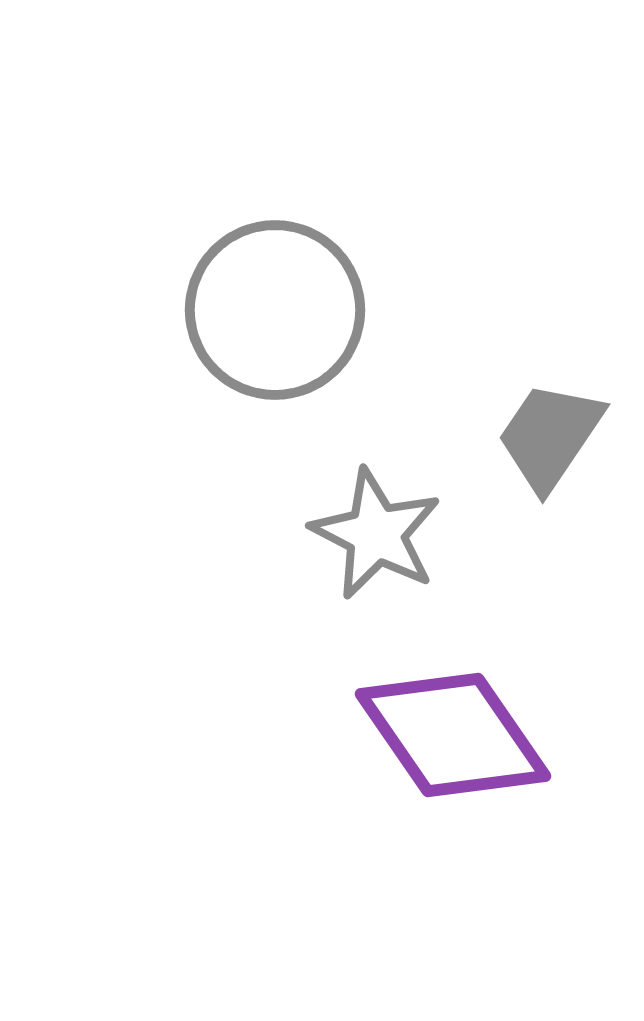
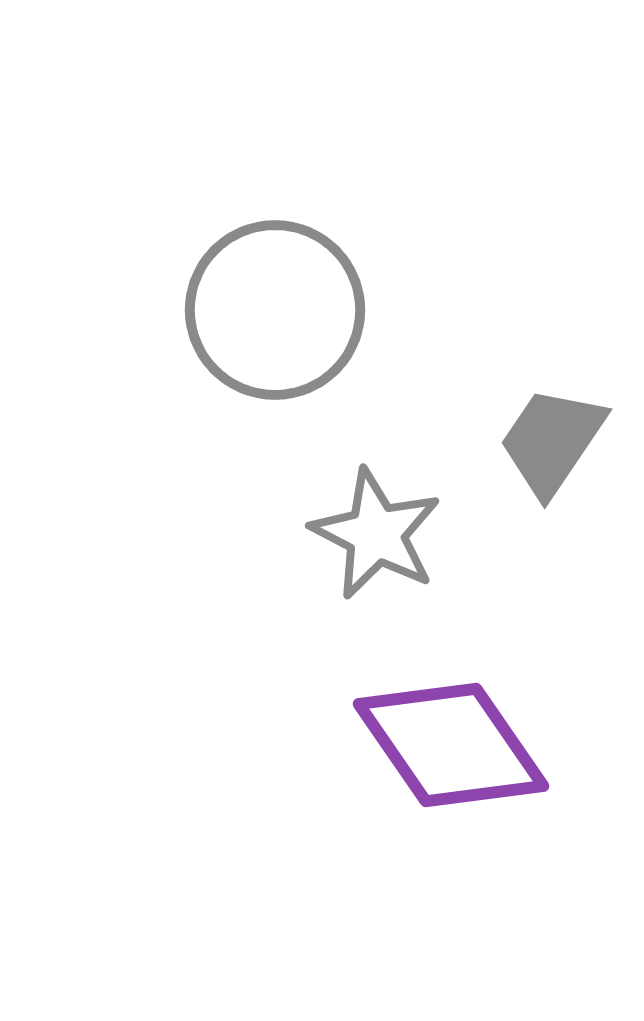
gray trapezoid: moved 2 px right, 5 px down
purple diamond: moved 2 px left, 10 px down
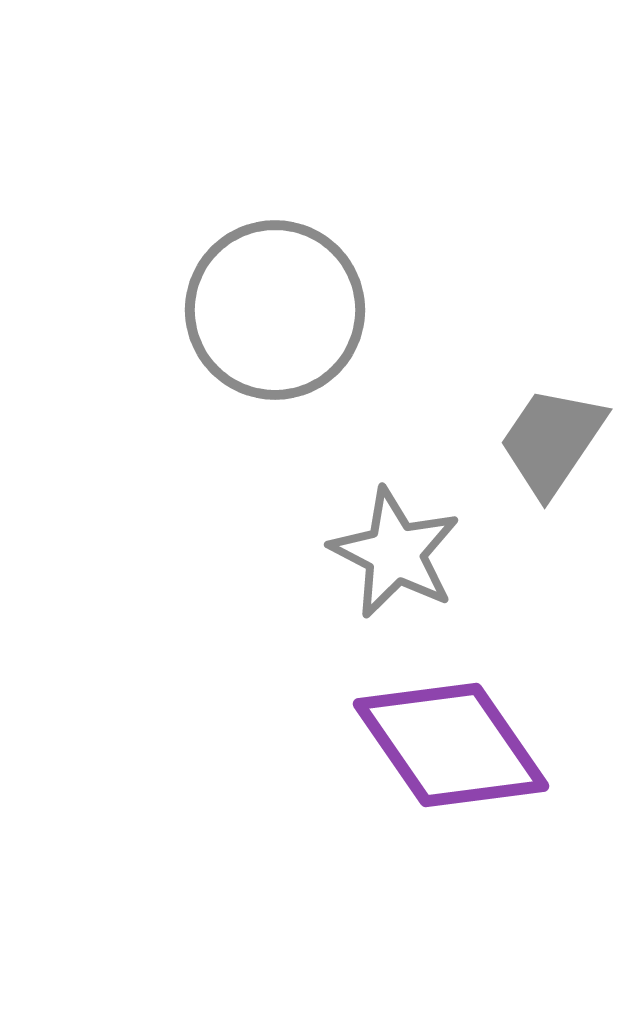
gray star: moved 19 px right, 19 px down
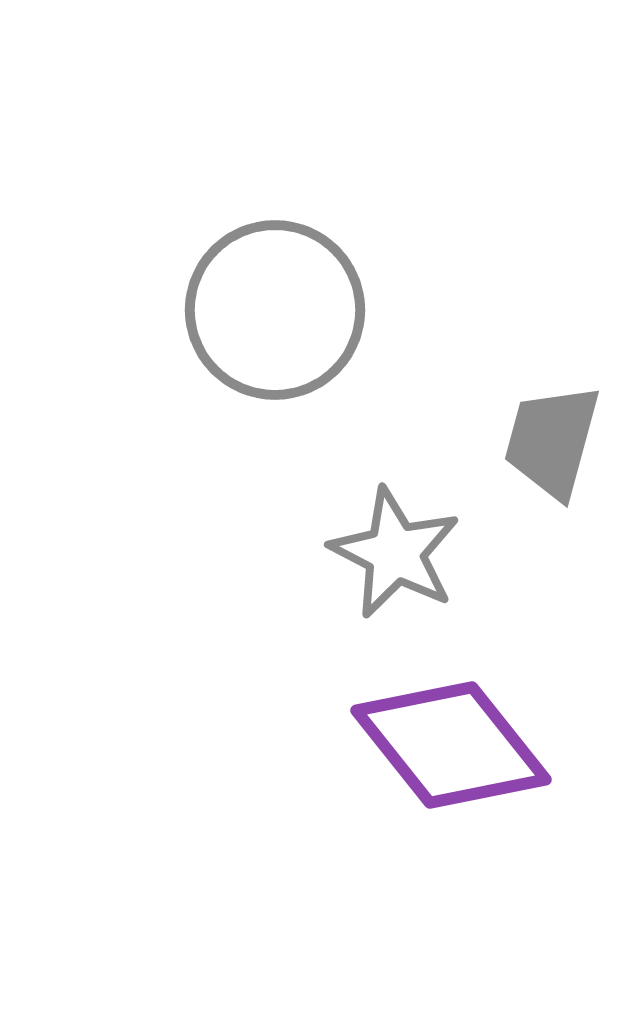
gray trapezoid: rotated 19 degrees counterclockwise
purple diamond: rotated 4 degrees counterclockwise
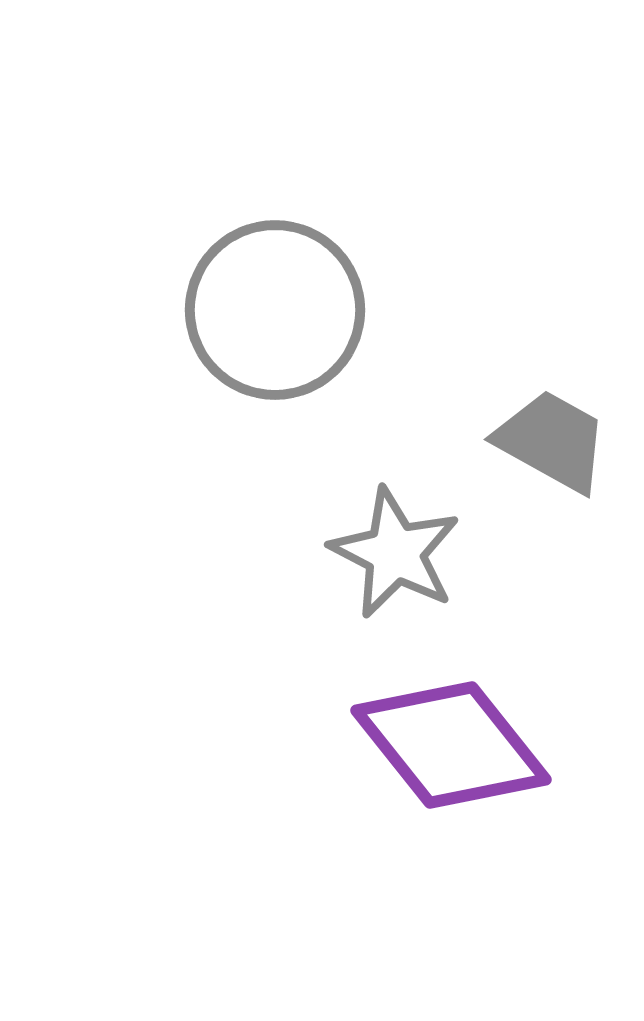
gray trapezoid: rotated 104 degrees clockwise
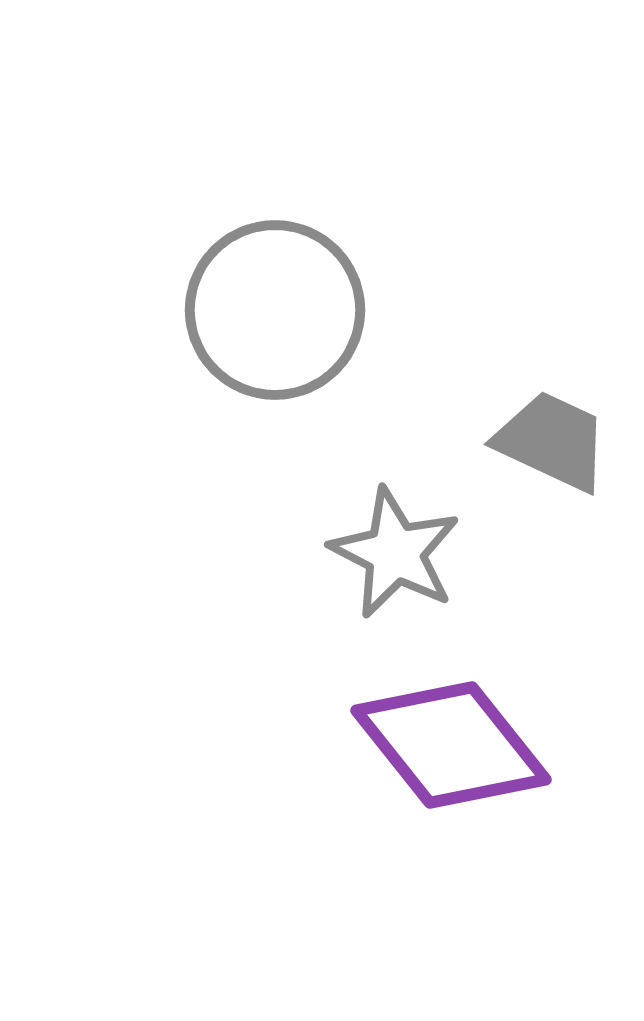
gray trapezoid: rotated 4 degrees counterclockwise
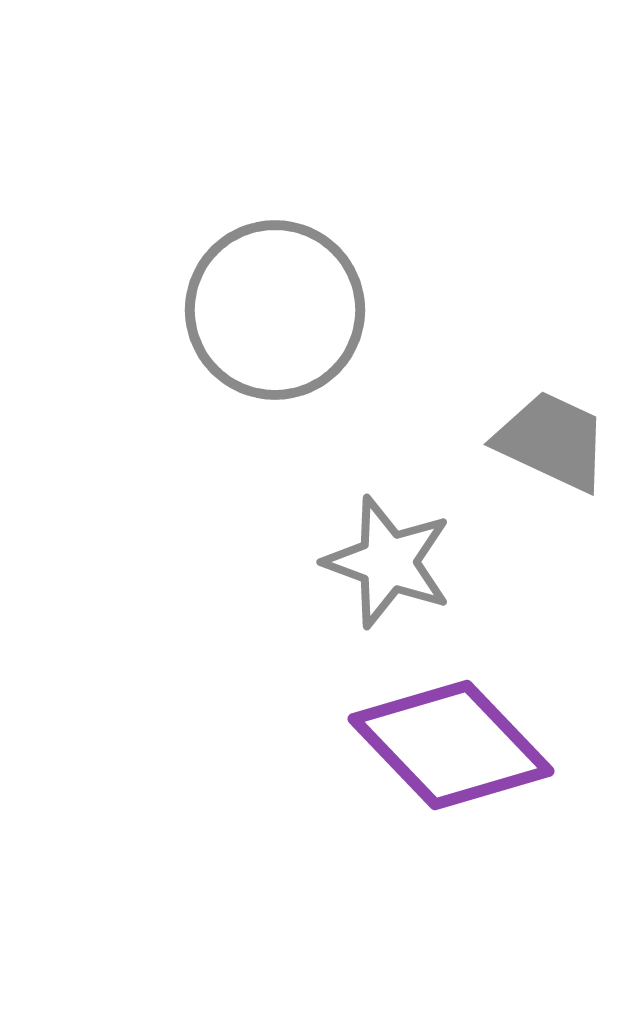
gray star: moved 7 px left, 9 px down; rotated 7 degrees counterclockwise
purple diamond: rotated 5 degrees counterclockwise
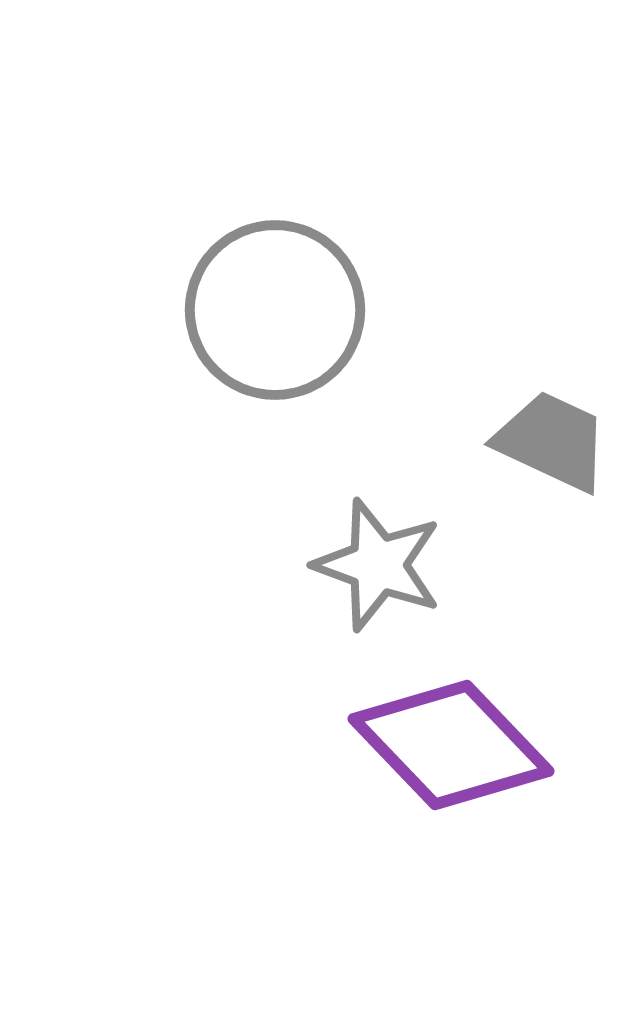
gray star: moved 10 px left, 3 px down
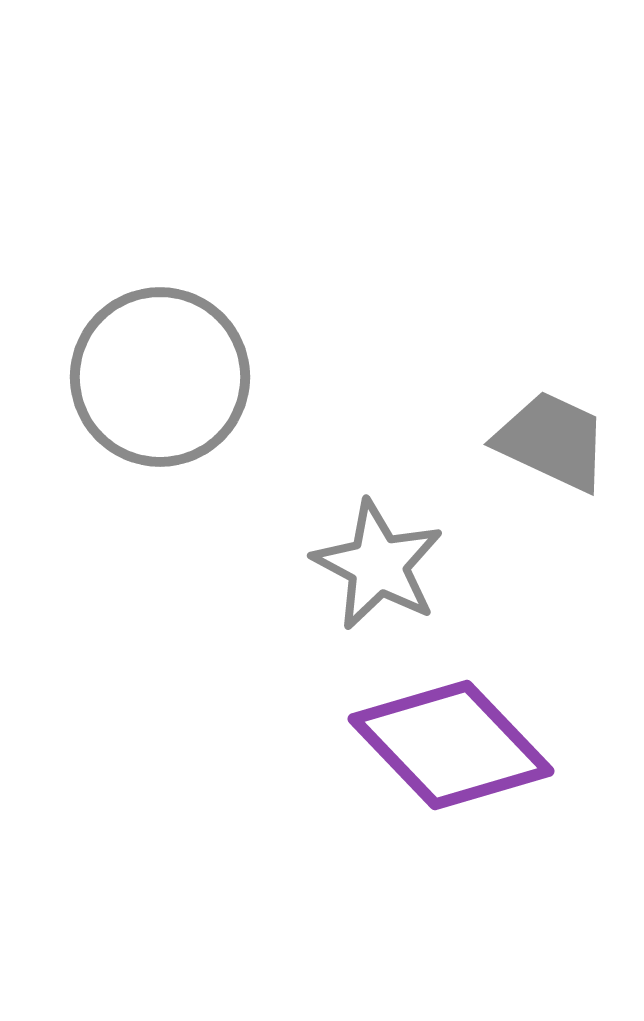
gray circle: moved 115 px left, 67 px down
gray star: rotated 8 degrees clockwise
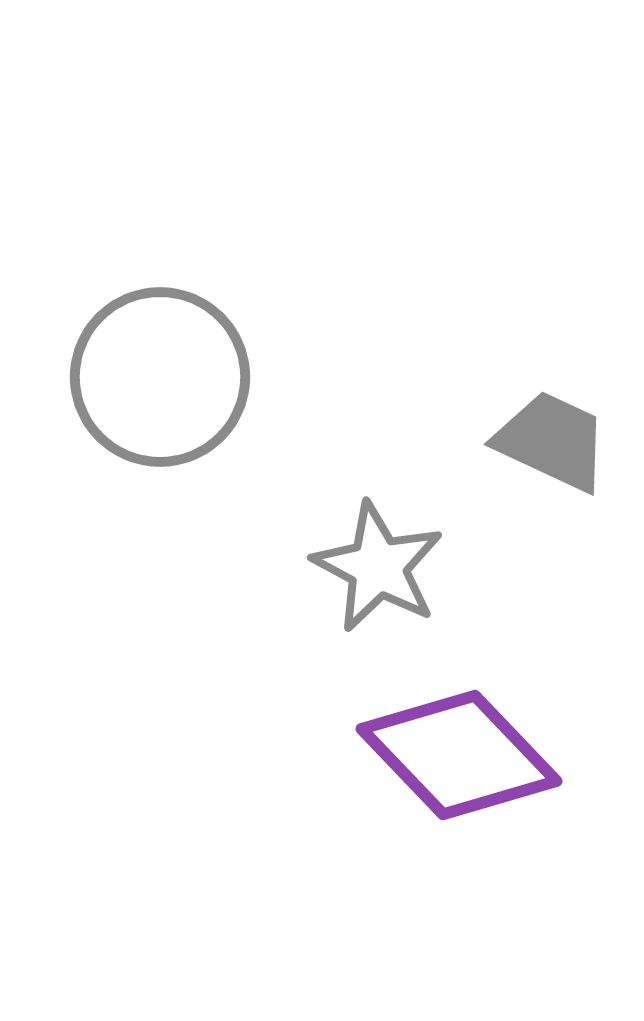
gray star: moved 2 px down
purple diamond: moved 8 px right, 10 px down
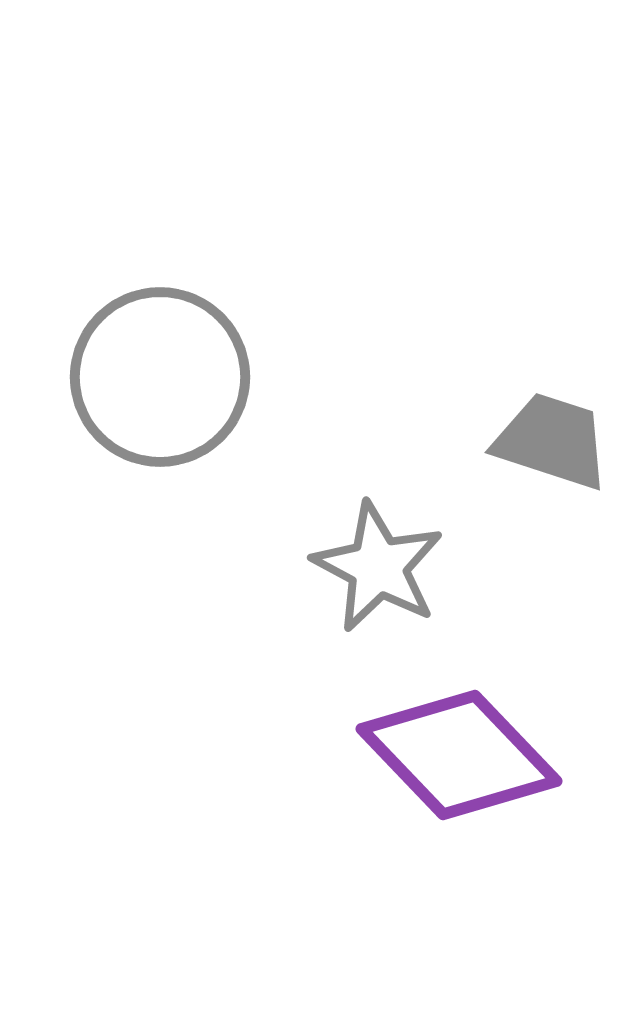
gray trapezoid: rotated 7 degrees counterclockwise
